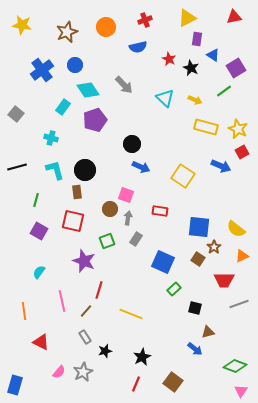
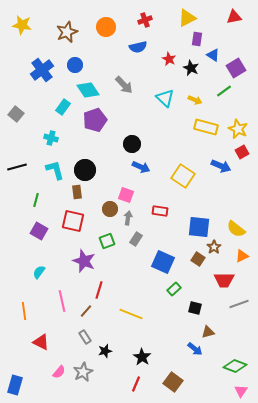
black star at (142, 357): rotated 12 degrees counterclockwise
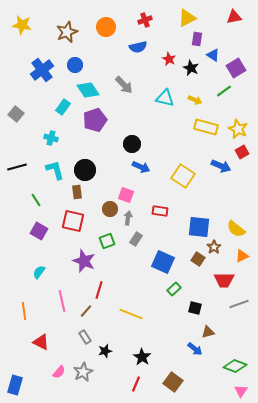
cyan triangle at (165, 98): rotated 30 degrees counterclockwise
green line at (36, 200): rotated 48 degrees counterclockwise
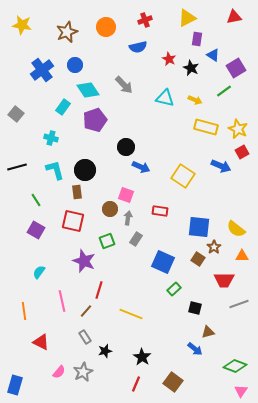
black circle at (132, 144): moved 6 px left, 3 px down
purple square at (39, 231): moved 3 px left, 1 px up
orange triangle at (242, 256): rotated 24 degrees clockwise
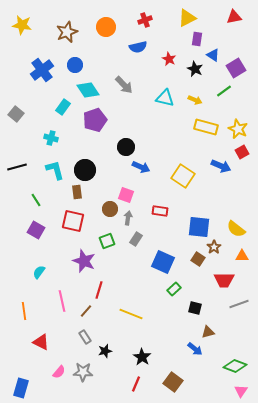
black star at (191, 68): moved 4 px right, 1 px down
gray star at (83, 372): rotated 30 degrees clockwise
blue rectangle at (15, 385): moved 6 px right, 3 px down
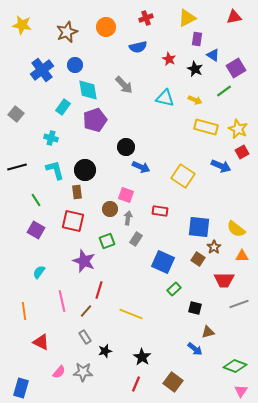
red cross at (145, 20): moved 1 px right, 2 px up
cyan diamond at (88, 90): rotated 25 degrees clockwise
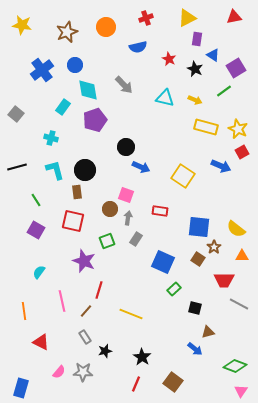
gray line at (239, 304): rotated 48 degrees clockwise
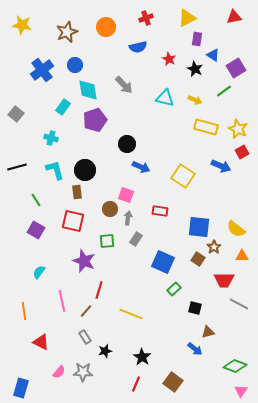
black circle at (126, 147): moved 1 px right, 3 px up
green square at (107, 241): rotated 14 degrees clockwise
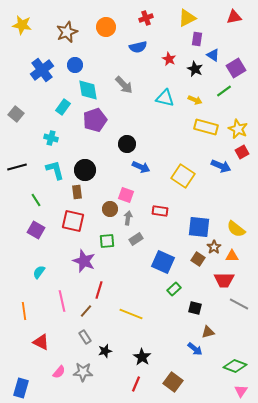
gray rectangle at (136, 239): rotated 24 degrees clockwise
orange triangle at (242, 256): moved 10 px left
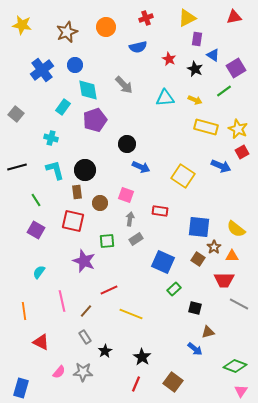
cyan triangle at (165, 98): rotated 18 degrees counterclockwise
brown circle at (110, 209): moved 10 px left, 6 px up
gray arrow at (128, 218): moved 2 px right, 1 px down
red line at (99, 290): moved 10 px right; rotated 48 degrees clockwise
black star at (105, 351): rotated 16 degrees counterclockwise
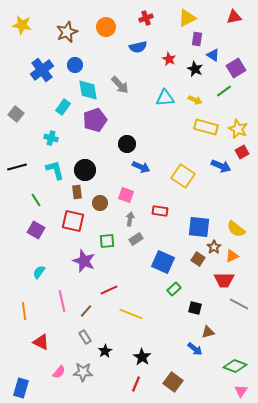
gray arrow at (124, 85): moved 4 px left
orange triangle at (232, 256): rotated 24 degrees counterclockwise
